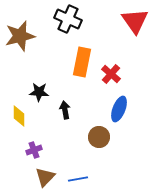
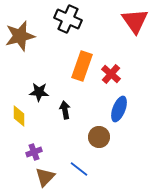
orange rectangle: moved 4 px down; rotated 8 degrees clockwise
purple cross: moved 2 px down
blue line: moved 1 px right, 10 px up; rotated 48 degrees clockwise
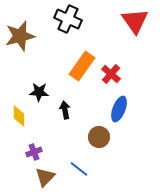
orange rectangle: rotated 16 degrees clockwise
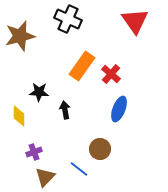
brown circle: moved 1 px right, 12 px down
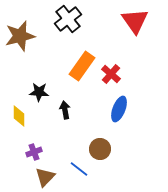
black cross: rotated 28 degrees clockwise
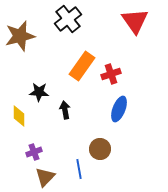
red cross: rotated 30 degrees clockwise
blue line: rotated 42 degrees clockwise
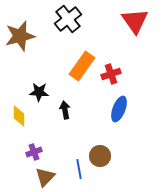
brown circle: moved 7 px down
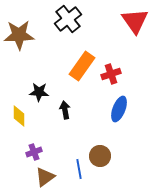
brown star: moved 1 px left, 1 px up; rotated 12 degrees clockwise
brown triangle: rotated 10 degrees clockwise
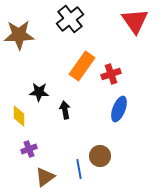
black cross: moved 2 px right
purple cross: moved 5 px left, 3 px up
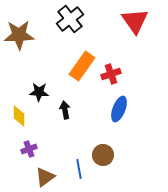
brown circle: moved 3 px right, 1 px up
